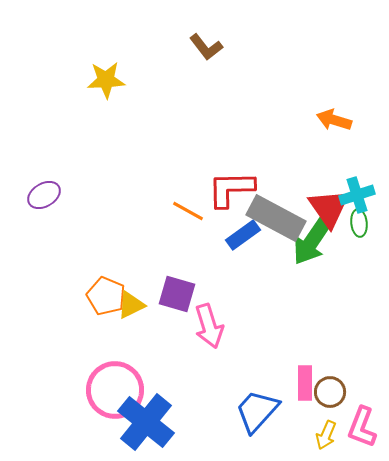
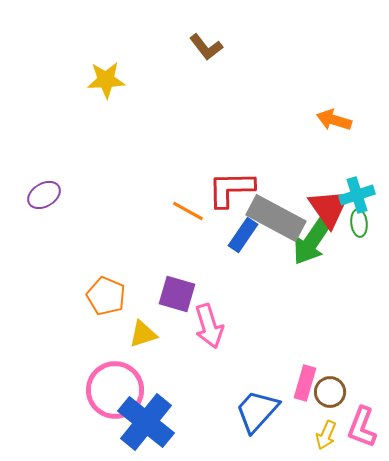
blue rectangle: rotated 20 degrees counterclockwise
yellow triangle: moved 12 px right, 29 px down; rotated 8 degrees clockwise
pink rectangle: rotated 16 degrees clockwise
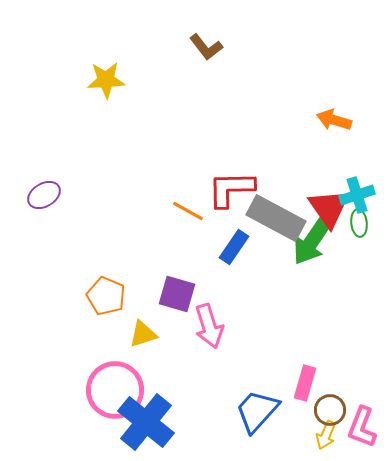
blue rectangle: moved 9 px left, 12 px down
brown circle: moved 18 px down
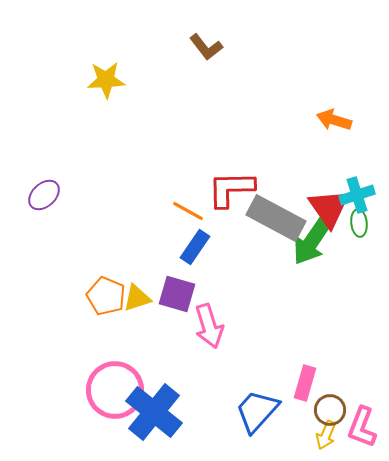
purple ellipse: rotated 12 degrees counterclockwise
blue rectangle: moved 39 px left
yellow triangle: moved 6 px left, 36 px up
blue cross: moved 8 px right, 10 px up
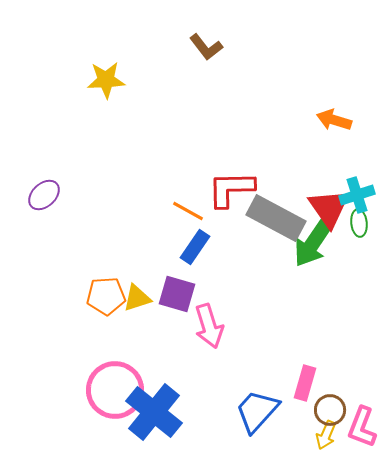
green arrow: moved 1 px right, 2 px down
orange pentagon: rotated 27 degrees counterclockwise
